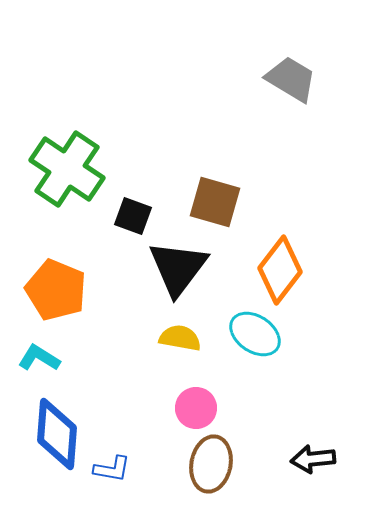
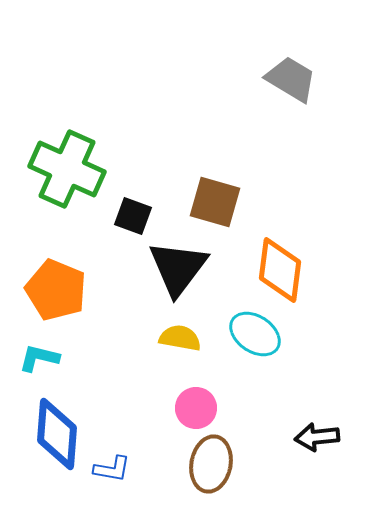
green cross: rotated 10 degrees counterclockwise
orange diamond: rotated 30 degrees counterclockwise
cyan L-shape: rotated 18 degrees counterclockwise
black arrow: moved 4 px right, 22 px up
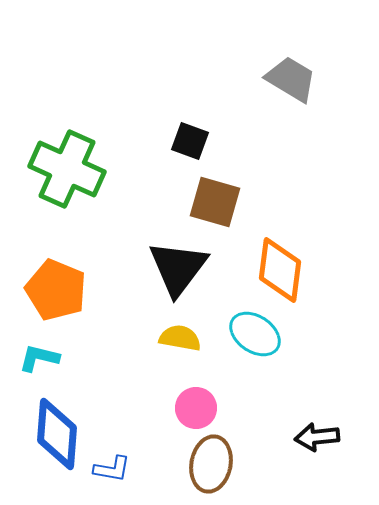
black square: moved 57 px right, 75 px up
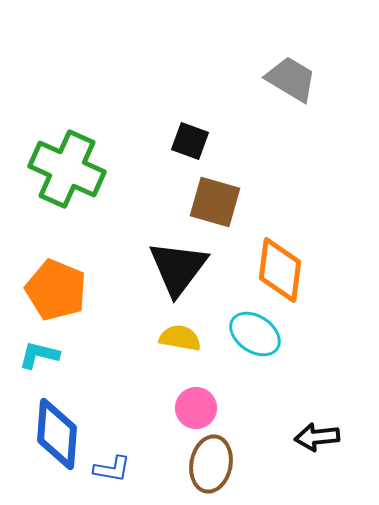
cyan L-shape: moved 3 px up
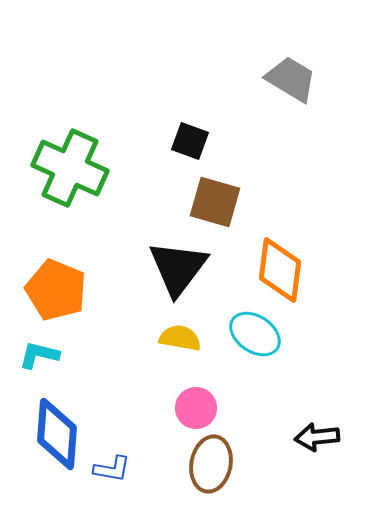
green cross: moved 3 px right, 1 px up
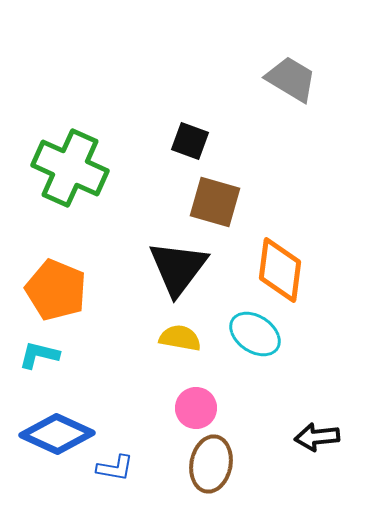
blue diamond: rotated 70 degrees counterclockwise
blue L-shape: moved 3 px right, 1 px up
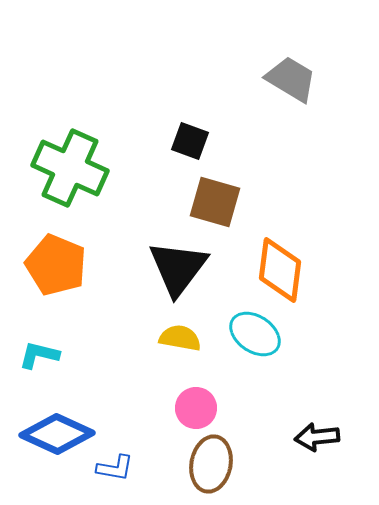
orange pentagon: moved 25 px up
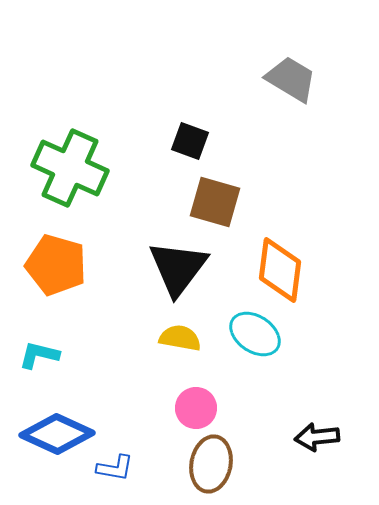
orange pentagon: rotated 6 degrees counterclockwise
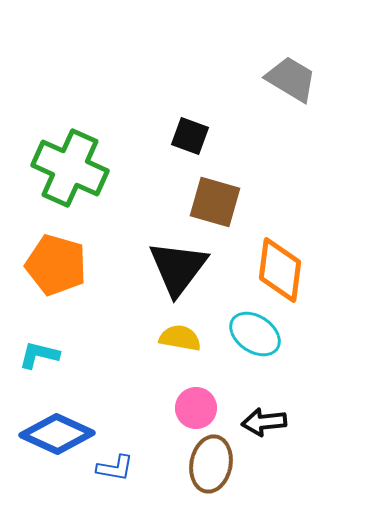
black square: moved 5 px up
black arrow: moved 53 px left, 15 px up
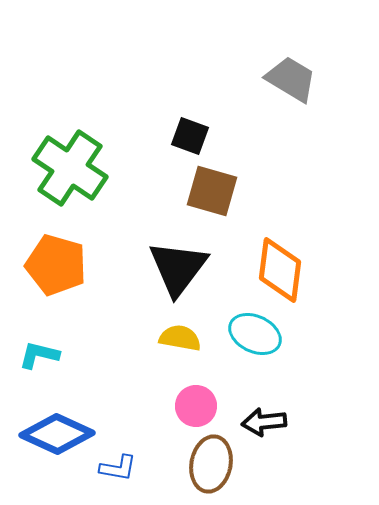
green cross: rotated 10 degrees clockwise
brown square: moved 3 px left, 11 px up
cyan ellipse: rotated 9 degrees counterclockwise
pink circle: moved 2 px up
blue L-shape: moved 3 px right
